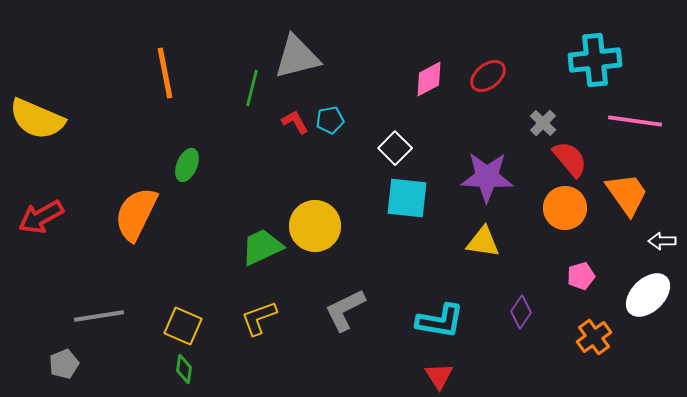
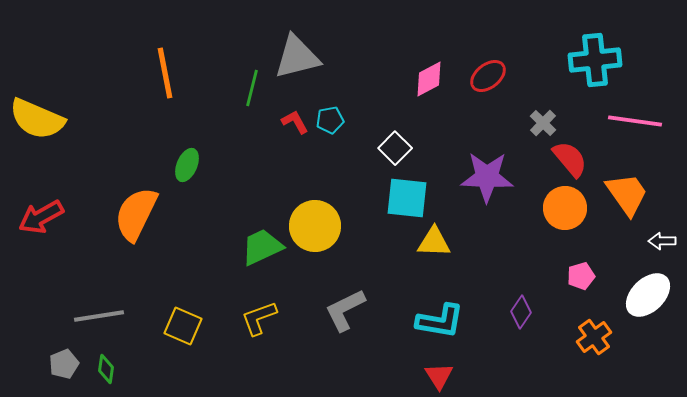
yellow triangle: moved 49 px left; rotated 6 degrees counterclockwise
green diamond: moved 78 px left
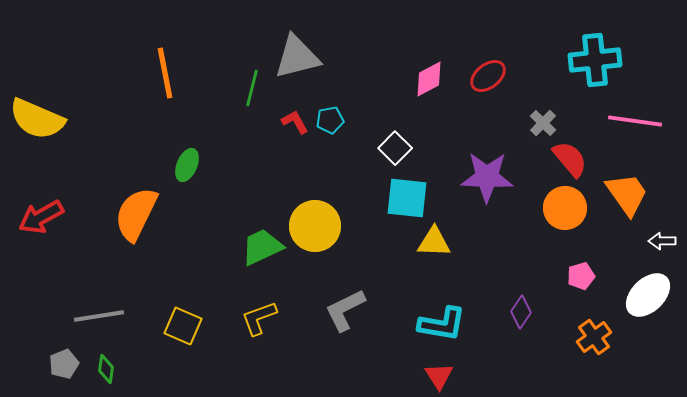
cyan L-shape: moved 2 px right, 3 px down
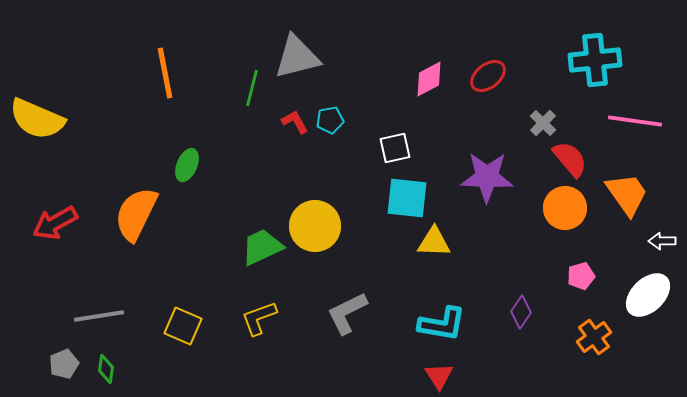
white square: rotated 32 degrees clockwise
red arrow: moved 14 px right, 6 px down
gray L-shape: moved 2 px right, 3 px down
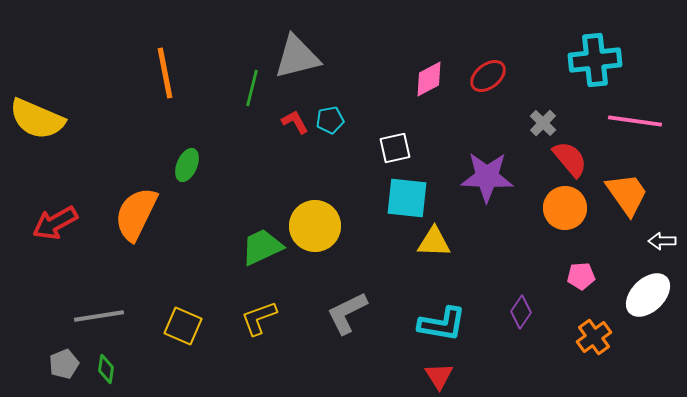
pink pentagon: rotated 12 degrees clockwise
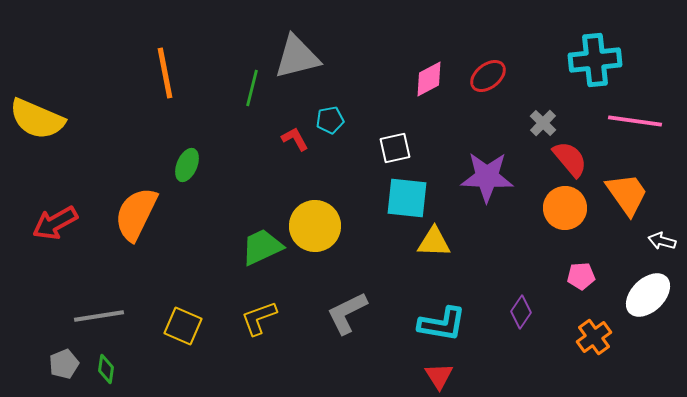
red L-shape: moved 17 px down
white arrow: rotated 16 degrees clockwise
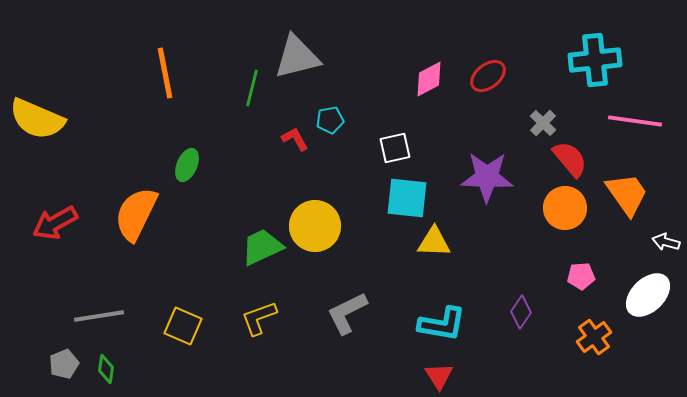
white arrow: moved 4 px right, 1 px down
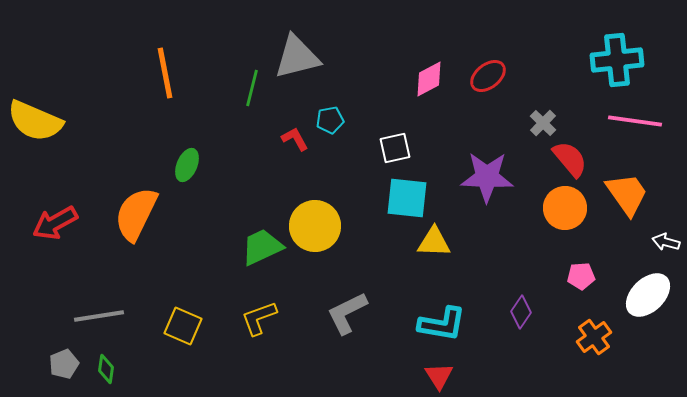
cyan cross: moved 22 px right
yellow semicircle: moved 2 px left, 2 px down
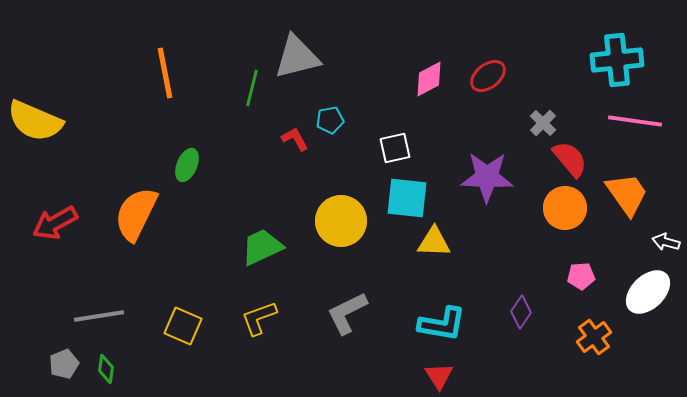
yellow circle: moved 26 px right, 5 px up
white ellipse: moved 3 px up
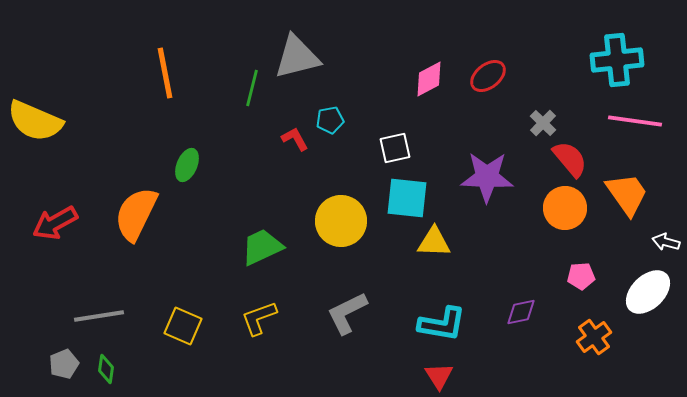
purple diamond: rotated 44 degrees clockwise
